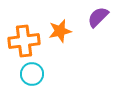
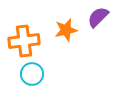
orange star: moved 6 px right, 1 px up
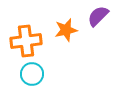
purple semicircle: moved 1 px up
orange cross: moved 2 px right
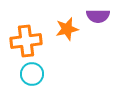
purple semicircle: rotated 135 degrees counterclockwise
orange star: moved 1 px right, 1 px up
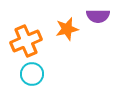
orange cross: rotated 16 degrees counterclockwise
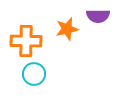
orange cross: rotated 24 degrees clockwise
cyan circle: moved 2 px right
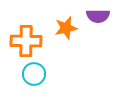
orange star: moved 1 px left, 1 px up
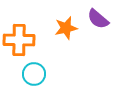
purple semicircle: moved 3 px down; rotated 40 degrees clockwise
orange cross: moved 7 px left, 1 px up
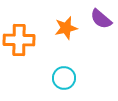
purple semicircle: moved 3 px right
cyan circle: moved 30 px right, 4 px down
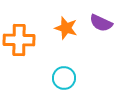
purple semicircle: moved 4 px down; rotated 15 degrees counterclockwise
orange star: rotated 30 degrees clockwise
